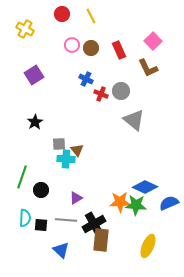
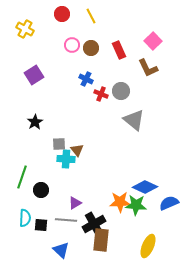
purple triangle: moved 1 px left, 5 px down
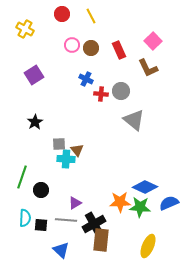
red cross: rotated 16 degrees counterclockwise
green star: moved 4 px right, 2 px down
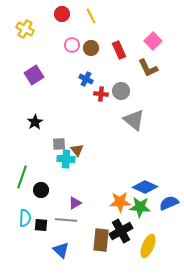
black cross: moved 27 px right, 7 px down
